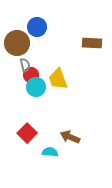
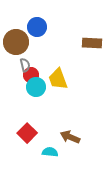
brown circle: moved 1 px left, 1 px up
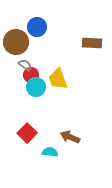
gray semicircle: rotated 40 degrees counterclockwise
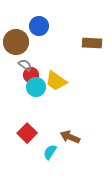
blue circle: moved 2 px right, 1 px up
yellow trapezoid: moved 2 px left, 2 px down; rotated 35 degrees counterclockwise
cyan semicircle: rotated 63 degrees counterclockwise
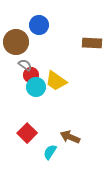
blue circle: moved 1 px up
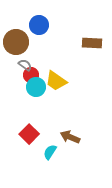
red square: moved 2 px right, 1 px down
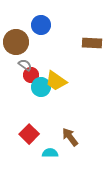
blue circle: moved 2 px right
cyan circle: moved 5 px right
brown arrow: rotated 30 degrees clockwise
cyan semicircle: moved 1 px down; rotated 56 degrees clockwise
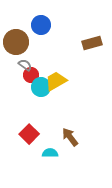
brown rectangle: rotated 18 degrees counterclockwise
yellow trapezoid: rotated 115 degrees clockwise
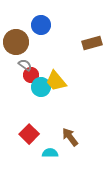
yellow trapezoid: rotated 100 degrees counterclockwise
